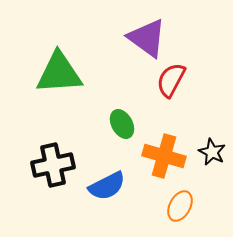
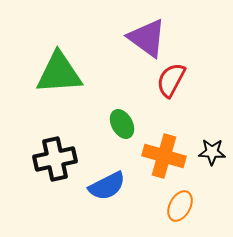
black star: rotated 24 degrees counterclockwise
black cross: moved 2 px right, 6 px up
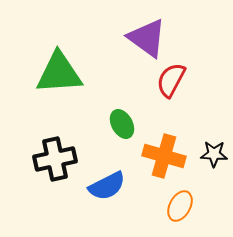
black star: moved 2 px right, 2 px down
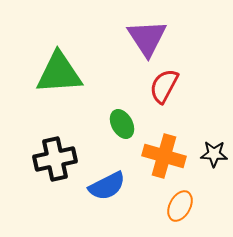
purple triangle: rotated 21 degrees clockwise
red semicircle: moved 7 px left, 6 px down
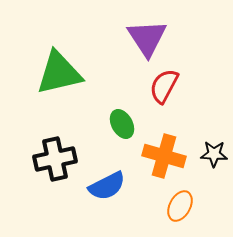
green triangle: rotated 9 degrees counterclockwise
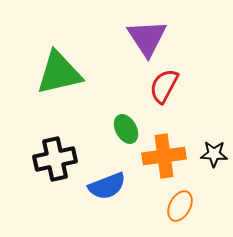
green ellipse: moved 4 px right, 5 px down
orange cross: rotated 24 degrees counterclockwise
blue semicircle: rotated 6 degrees clockwise
